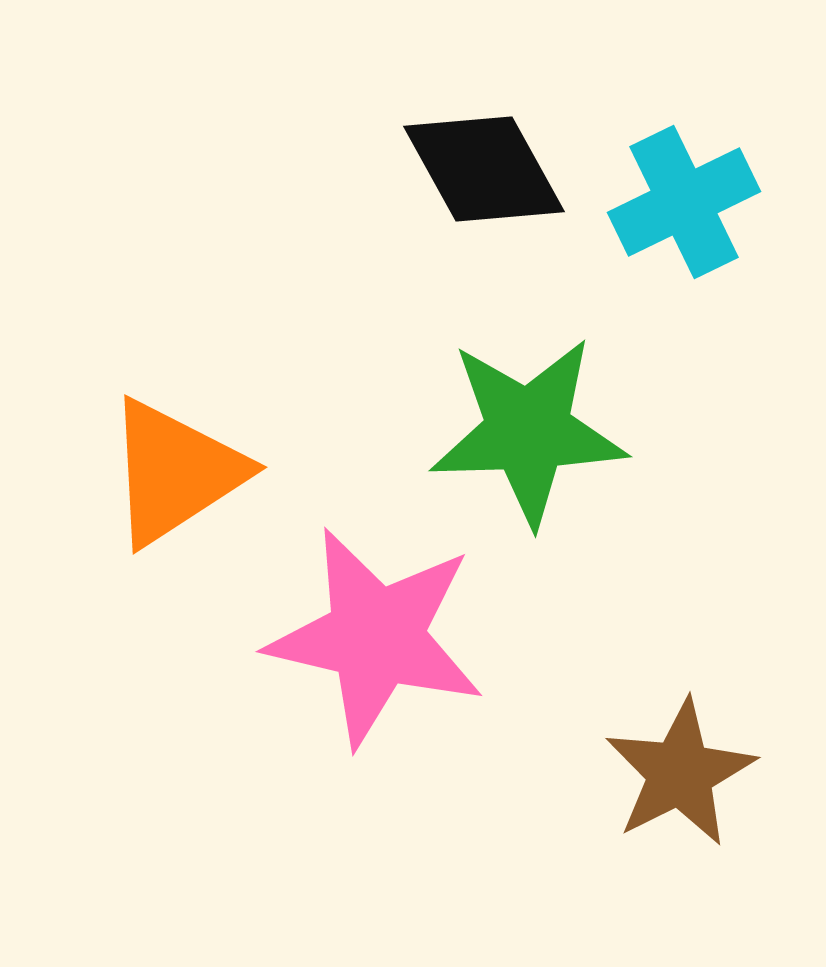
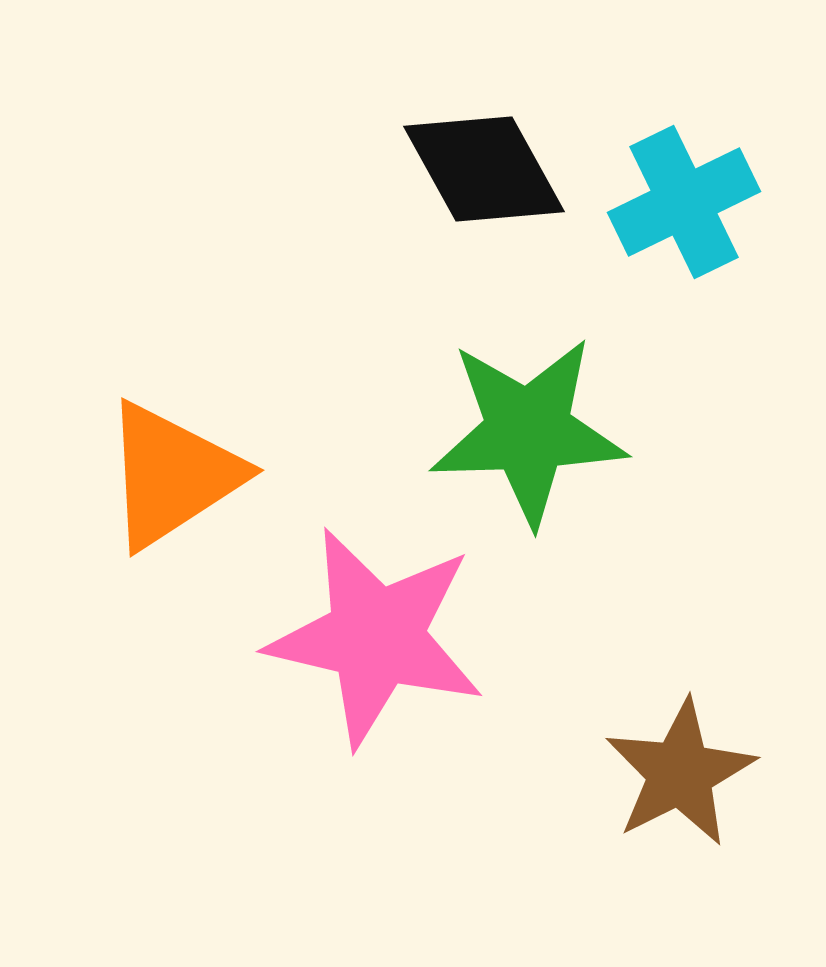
orange triangle: moved 3 px left, 3 px down
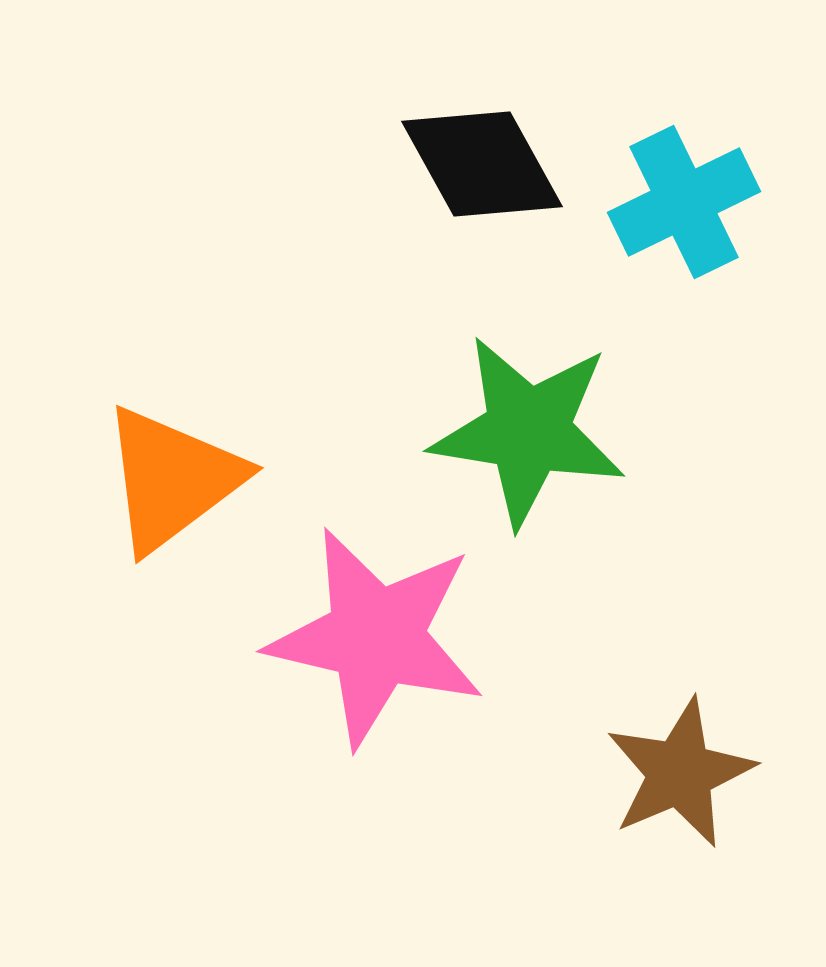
black diamond: moved 2 px left, 5 px up
green star: rotated 11 degrees clockwise
orange triangle: moved 4 px down; rotated 4 degrees counterclockwise
brown star: rotated 4 degrees clockwise
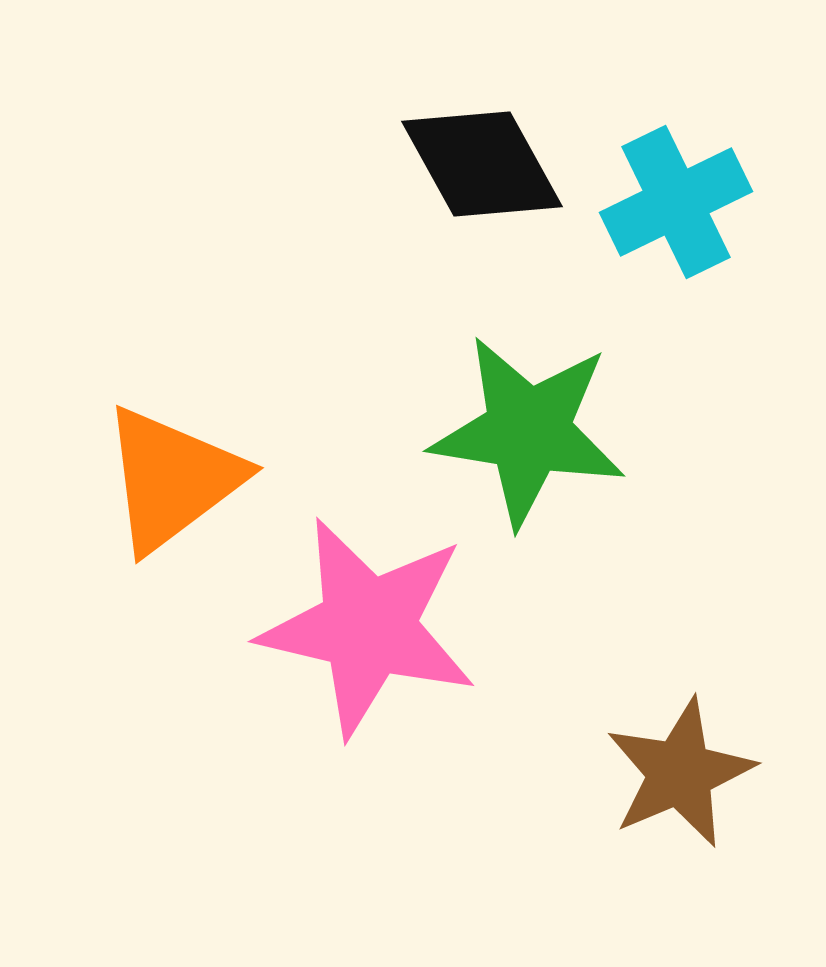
cyan cross: moved 8 px left
pink star: moved 8 px left, 10 px up
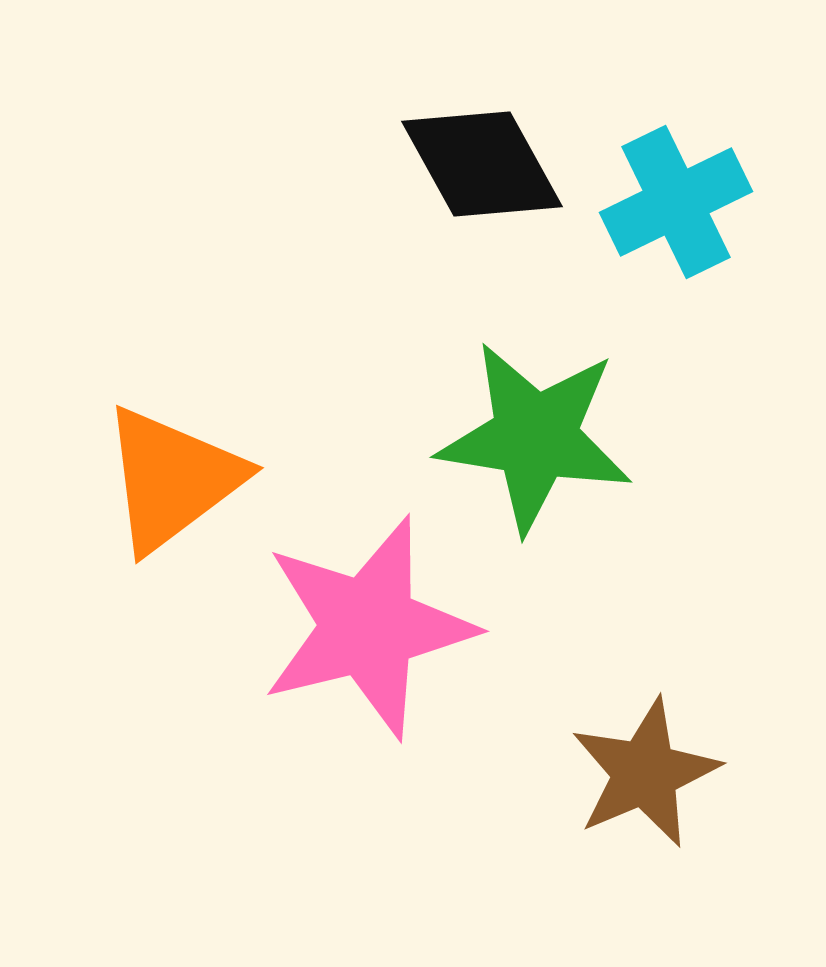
green star: moved 7 px right, 6 px down
pink star: rotated 27 degrees counterclockwise
brown star: moved 35 px left
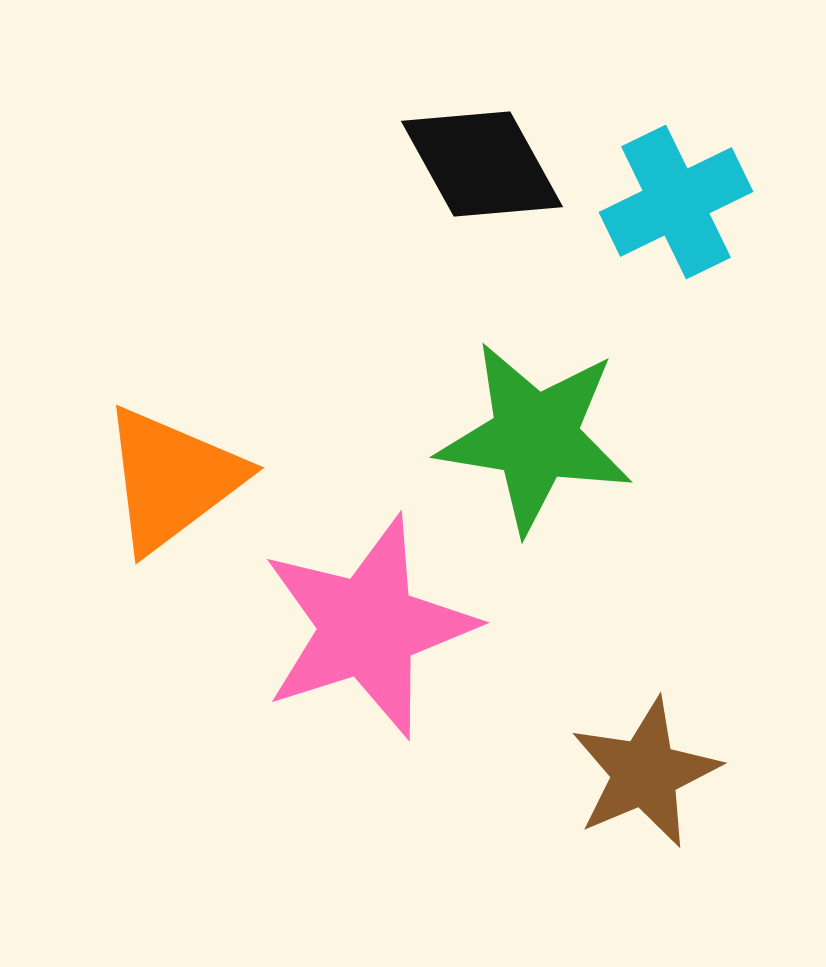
pink star: rotated 4 degrees counterclockwise
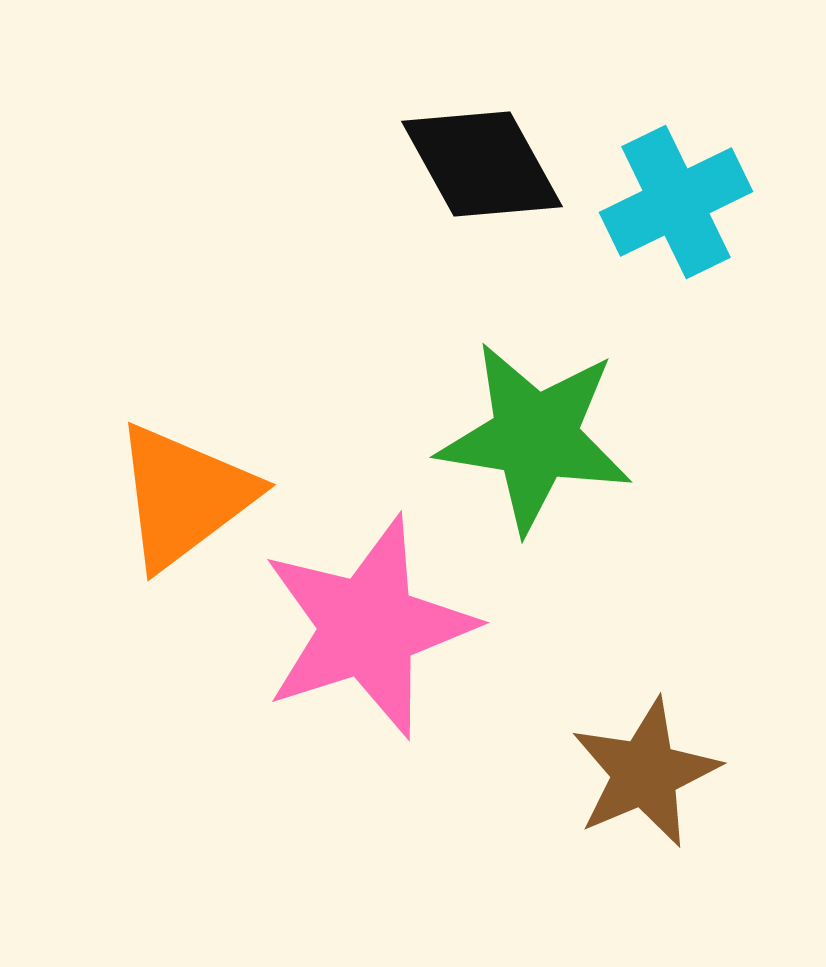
orange triangle: moved 12 px right, 17 px down
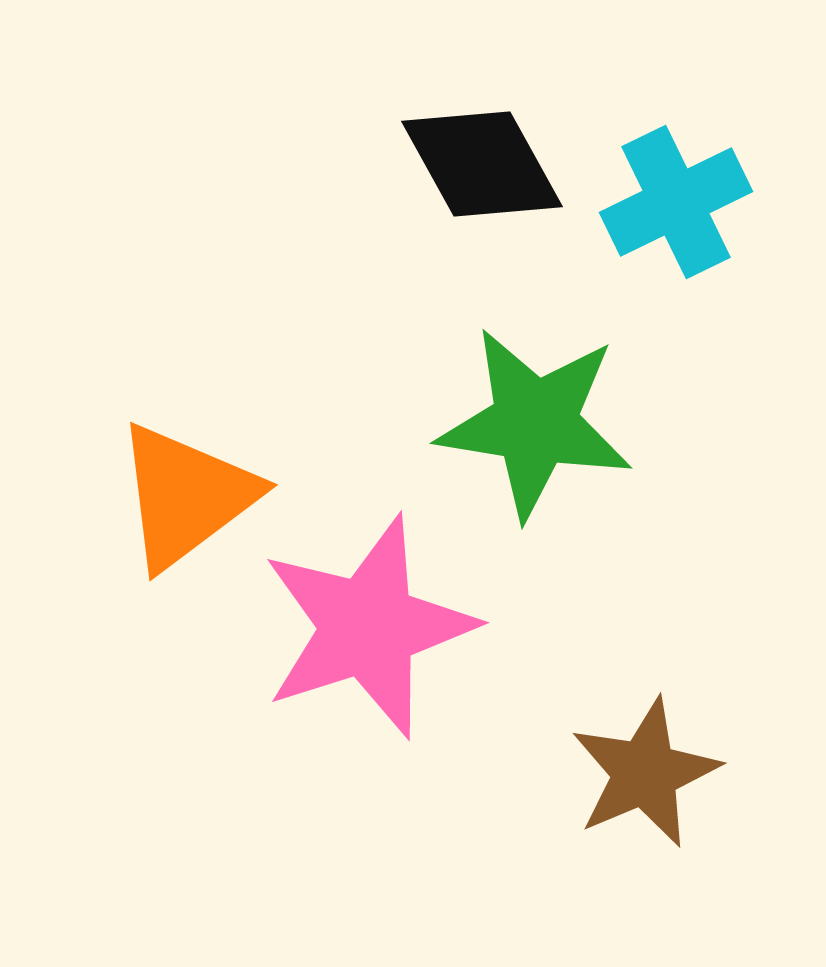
green star: moved 14 px up
orange triangle: moved 2 px right
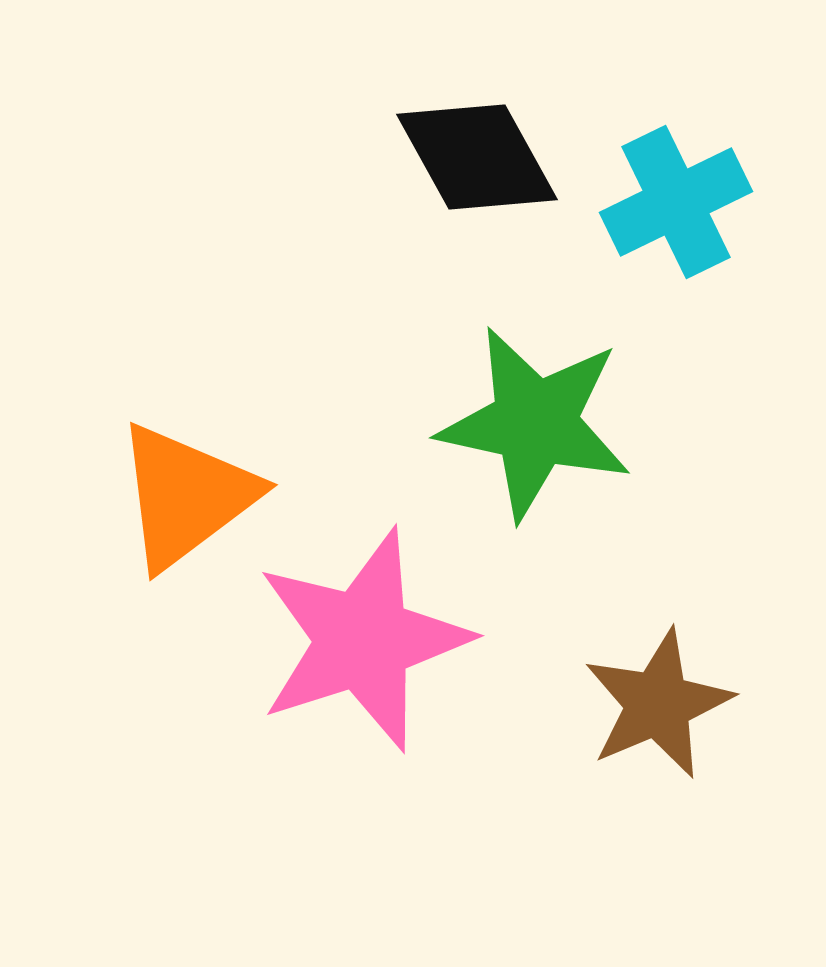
black diamond: moved 5 px left, 7 px up
green star: rotated 3 degrees clockwise
pink star: moved 5 px left, 13 px down
brown star: moved 13 px right, 69 px up
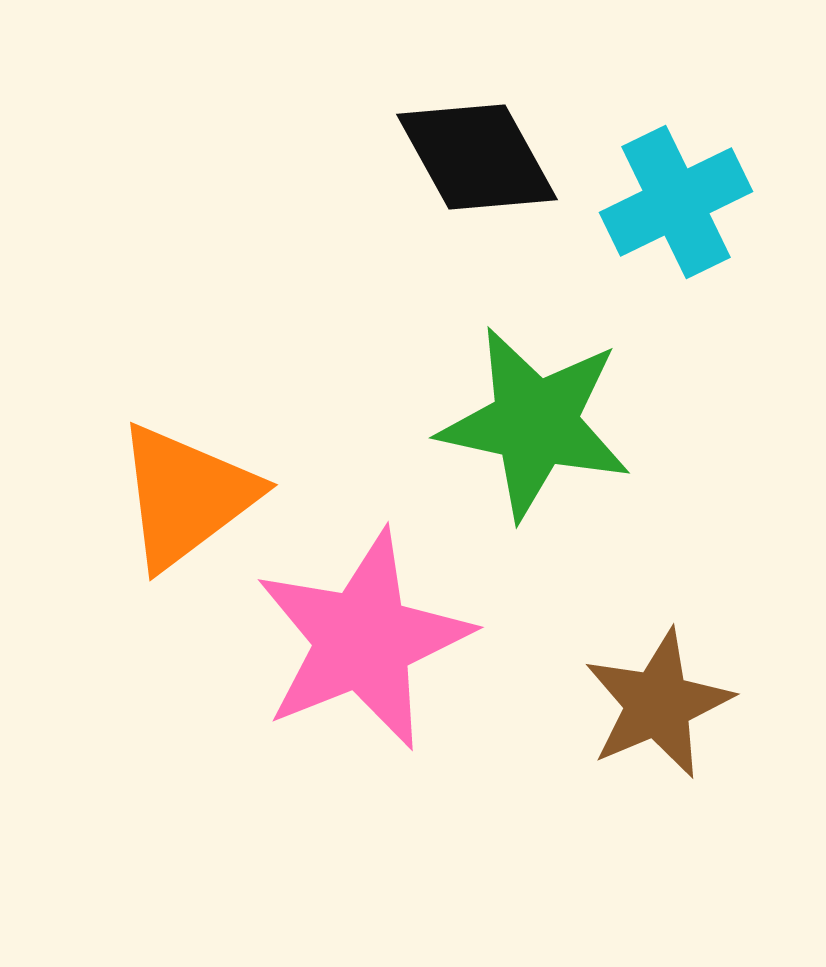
pink star: rotated 4 degrees counterclockwise
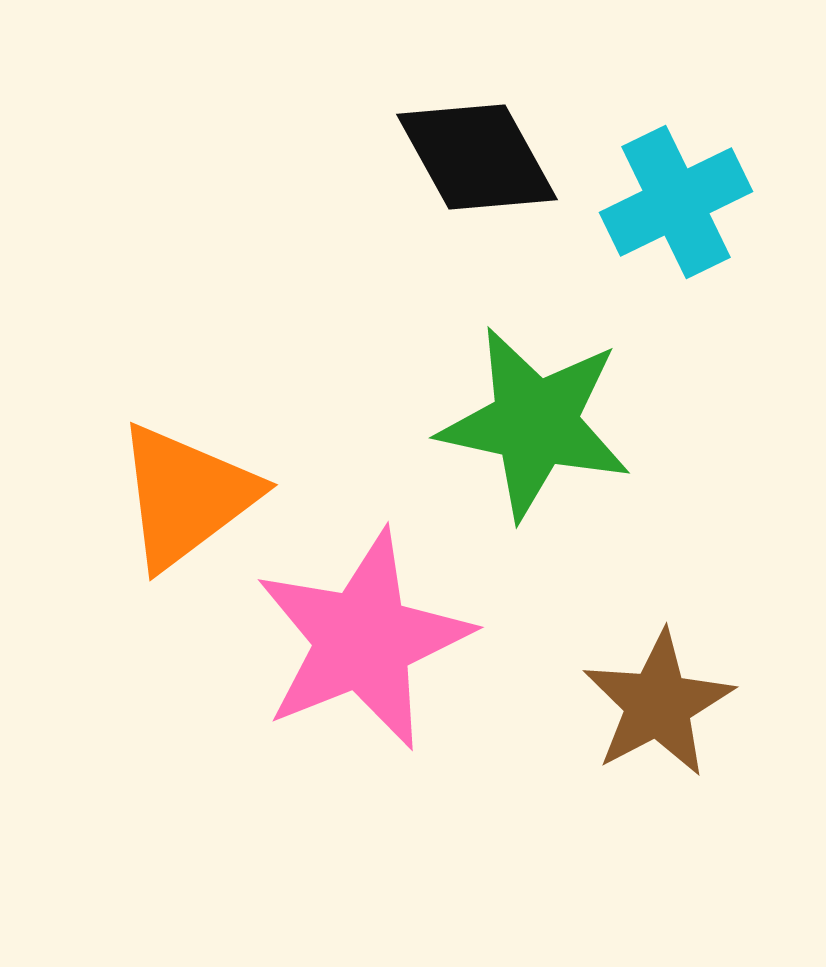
brown star: rotated 5 degrees counterclockwise
